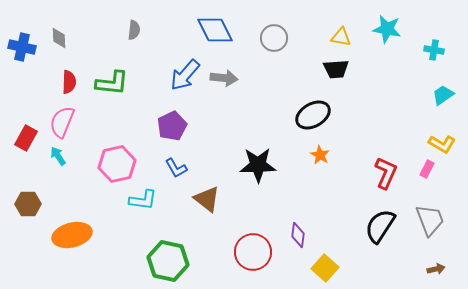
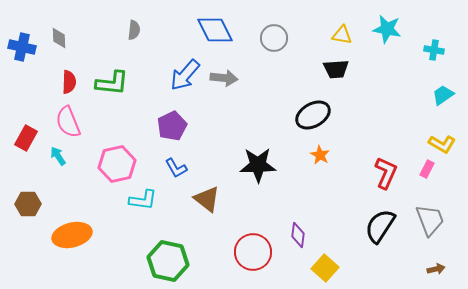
yellow triangle: moved 1 px right, 2 px up
pink semicircle: moved 6 px right; rotated 44 degrees counterclockwise
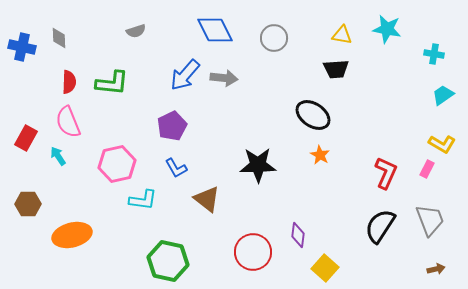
gray semicircle: moved 2 px right, 1 px down; rotated 66 degrees clockwise
cyan cross: moved 4 px down
black ellipse: rotated 64 degrees clockwise
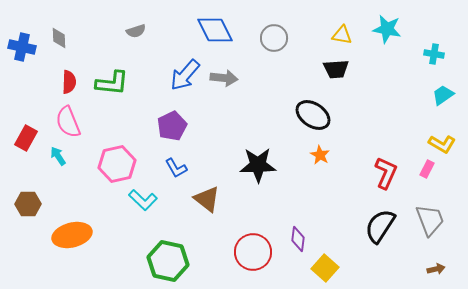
cyan L-shape: rotated 36 degrees clockwise
purple diamond: moved 4 px down
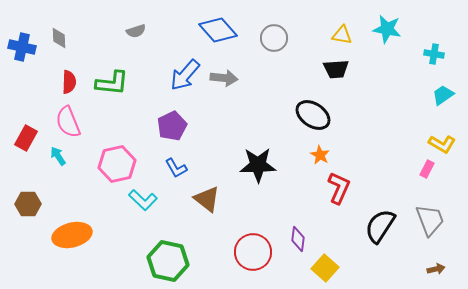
blue diamond: moved 3 px right; rotated 15 degrees counterclockwise
red L-shape: moved 47 px left, 15 px down
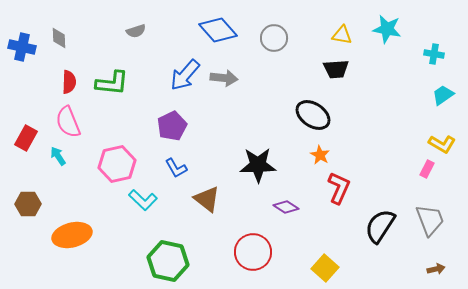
purple diamond: moved 12 px left, 32 px up; rotated 65 degrees counterclockwise
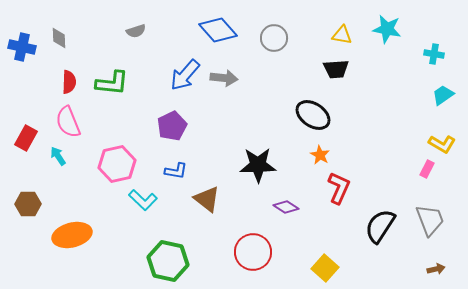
blue L-shape: moved 3 px down; rotated 50 degrees counterclockwise
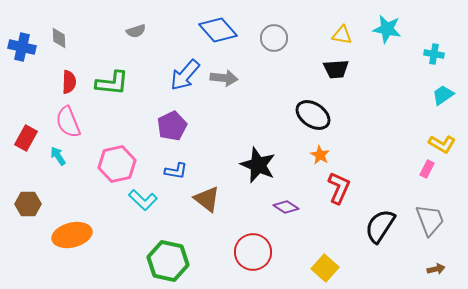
black star: rotated 24 degrees clockwise
